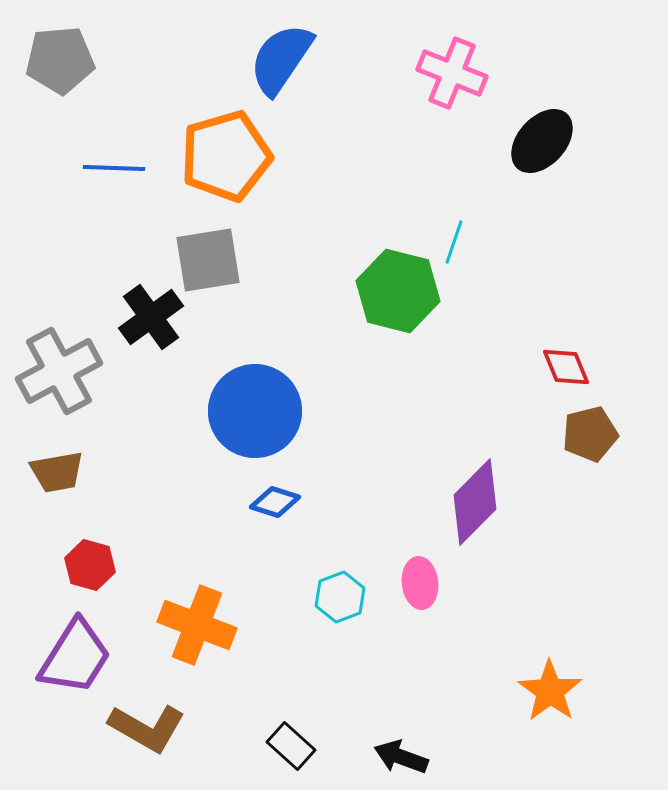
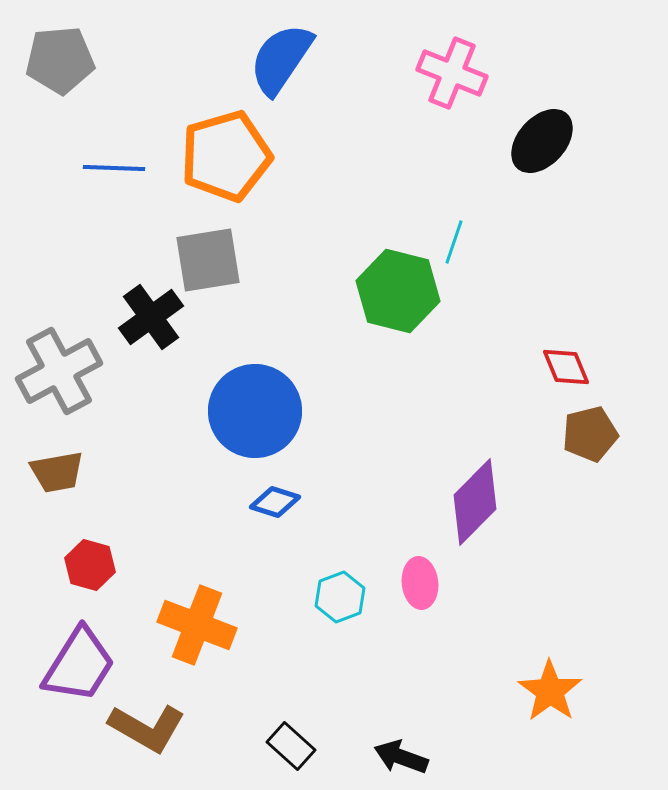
purple trapezoid: moved 4 px right, 8 px down
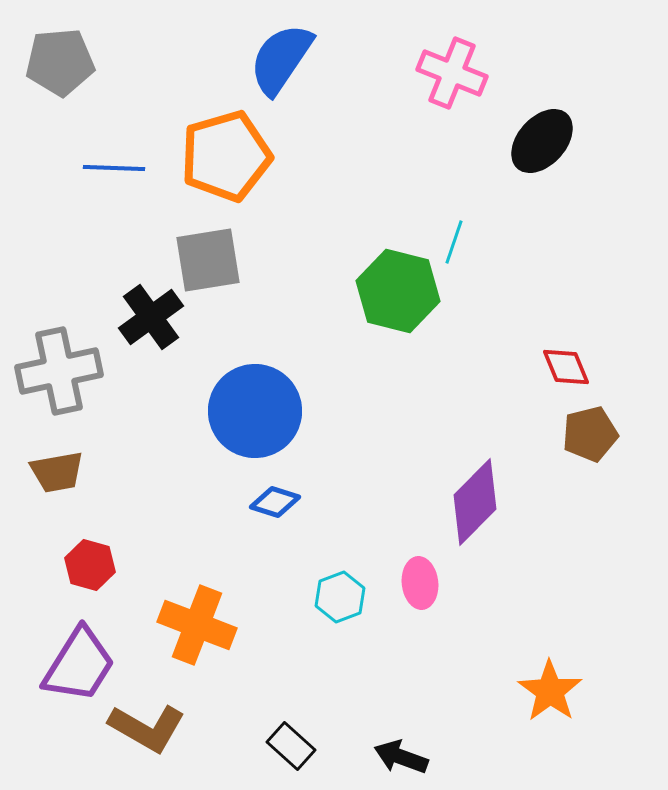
gray pentagon: moved 2 px down
gray cross: rotated 16 degrees clockwise
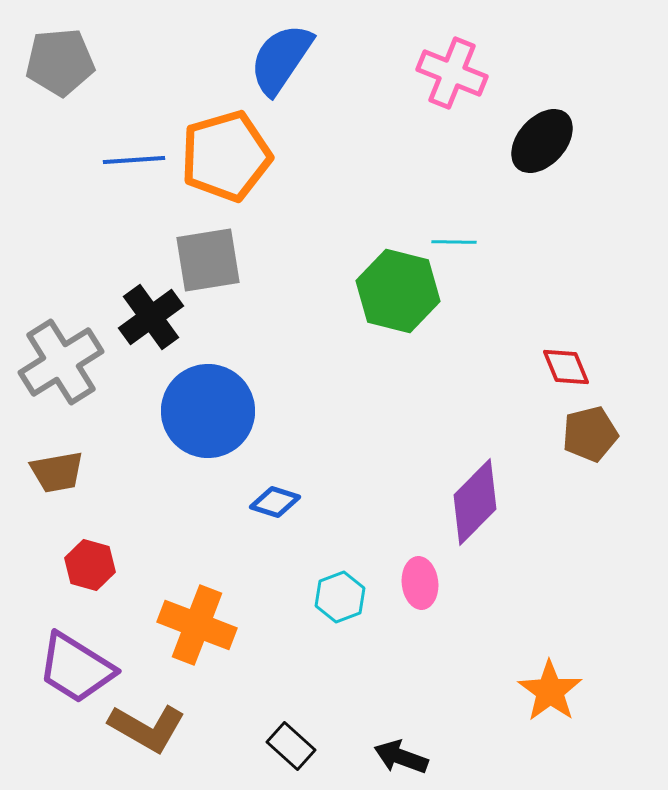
blue line: moved 20 px right, 8 px up; rotated 6 degrees counterclockwise
cyan line: rotated 72 degrees clockwise
gray cross: moved 2 px right, 9 px up; rotated 20 degrees counterclockwise
blue circle: moved 47 px left
purple trapezoid: moved 3 px left, 3 px down; rotated 90 degrees clockwise
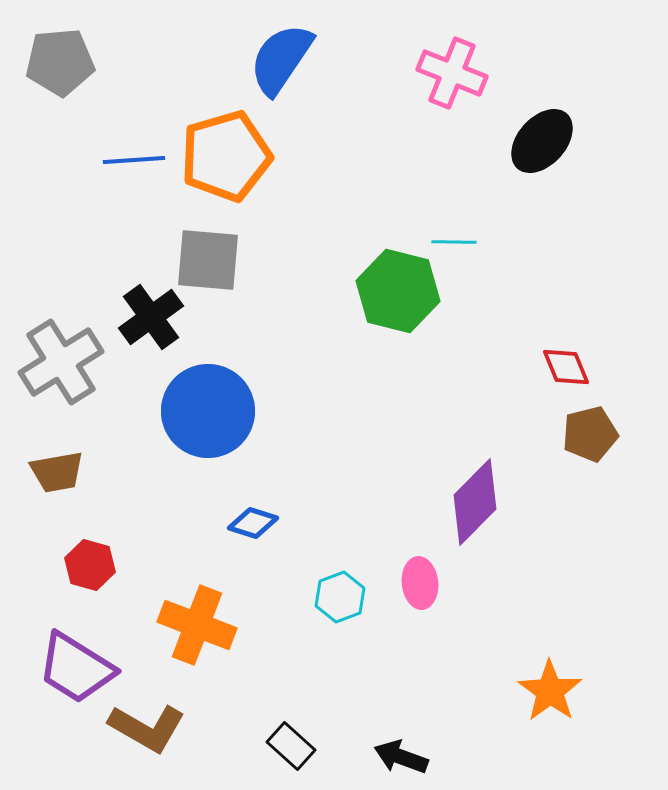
gray square: rotated 14 degrees clockwise
blue diamond: moved 22 px left, 21 px down
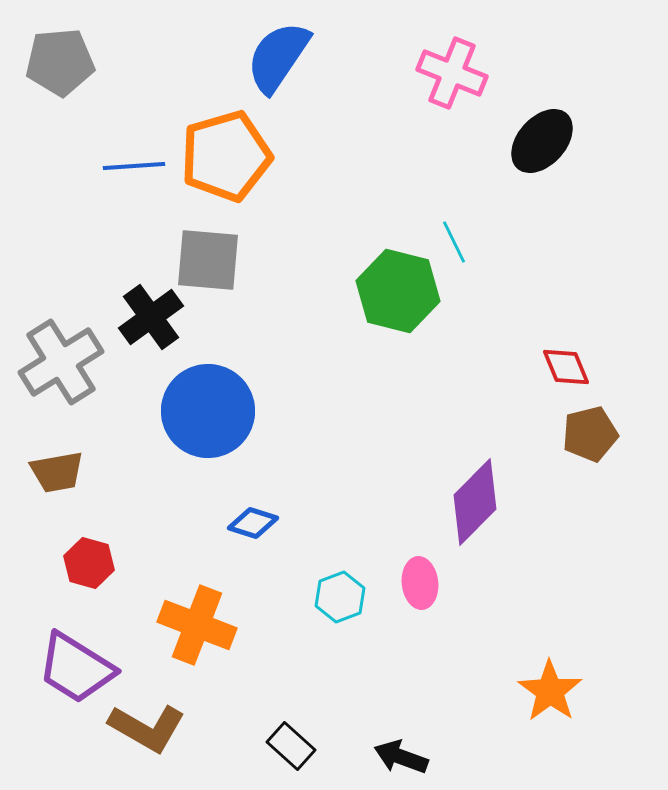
blue semicircle: moved 3 px left, 2 px up
blue line: moved 6 px down
cyan line: rotated 63 degrees clockwise
red hexagon: moved 1 px left, 2 px up
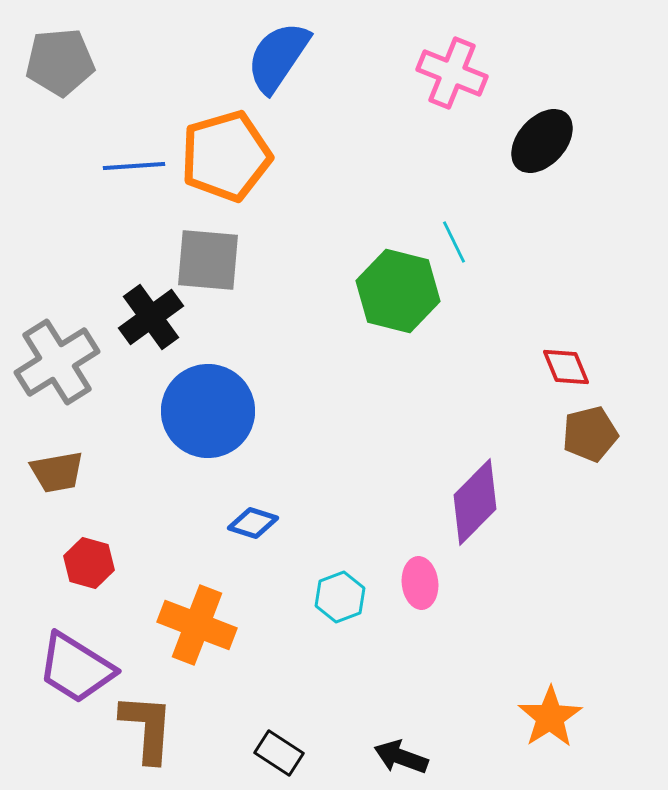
gray cross: moved 4 px left
orange star: moved 26 px down; rotated 4 degrees clockwise
brown L-shape: rotated 116 degrees counterclockwise
black rectangle: moved 12 px left, 7 px down; rotated 9 degrees counterclockwise
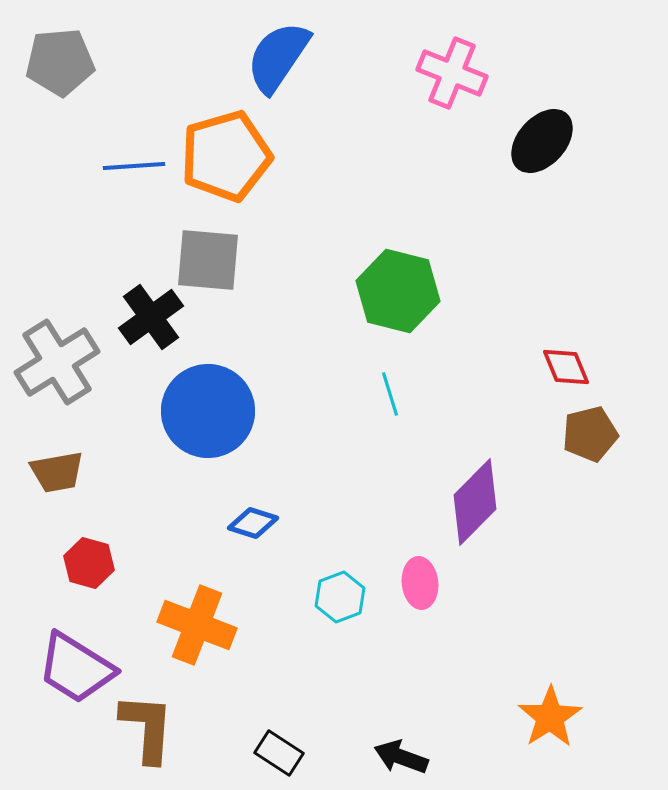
cyan line: moved 64 px left, 152 px down; rotated 9 degrees clockwise
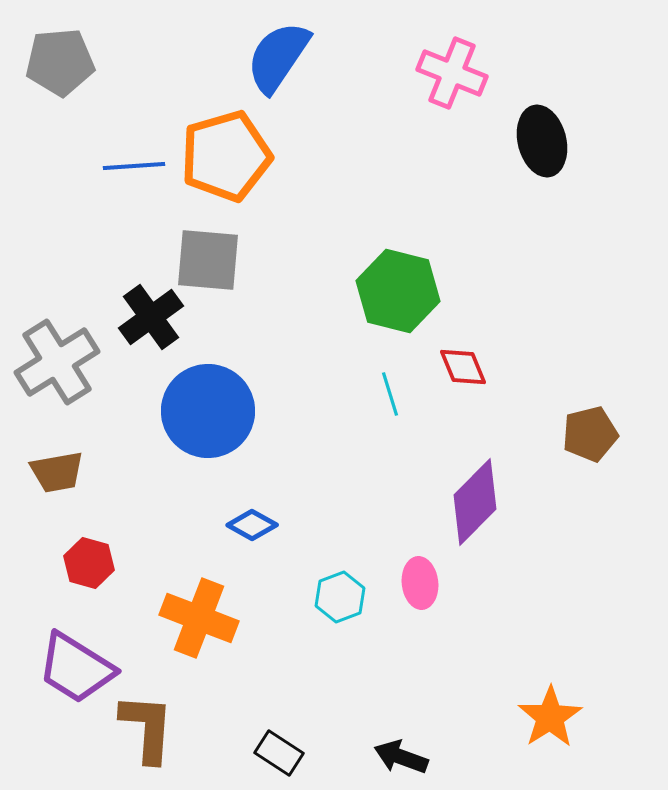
black ellipse: rotated 56 degrees counterclockwise
red diamond: moved 103 px left
blue diamond: moved 1 px left, 2 px down; rotated 12 degrees clockwise
orange cross: moved 2 px right, 7 px up
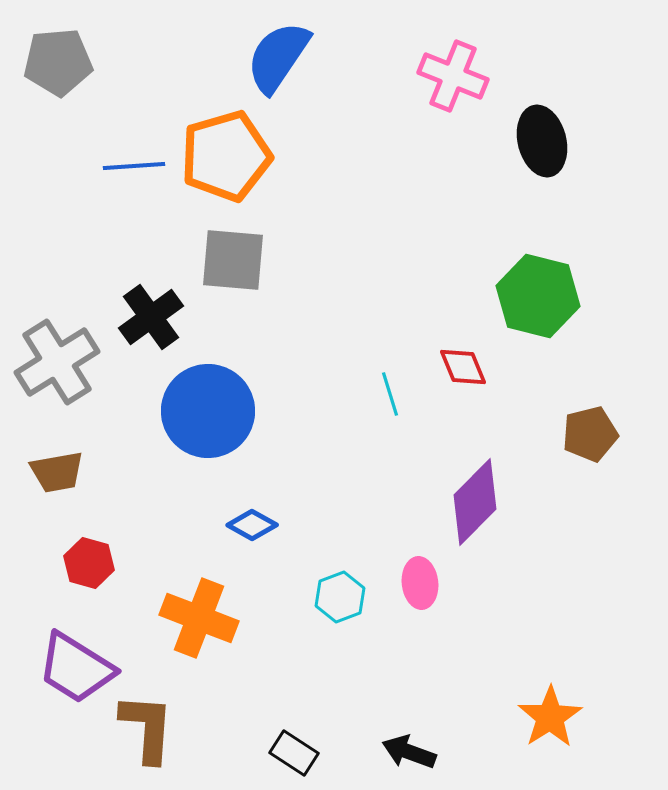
gray pentagon: moved 2 px left
pink cross: moved 1 px right, 3 px down
gray square: moved 25 px right
green hexagon: moved 140 px right, 5 px down
black rectangle: moved 15 px right
black arrow: moved 8 px right, 5 px up
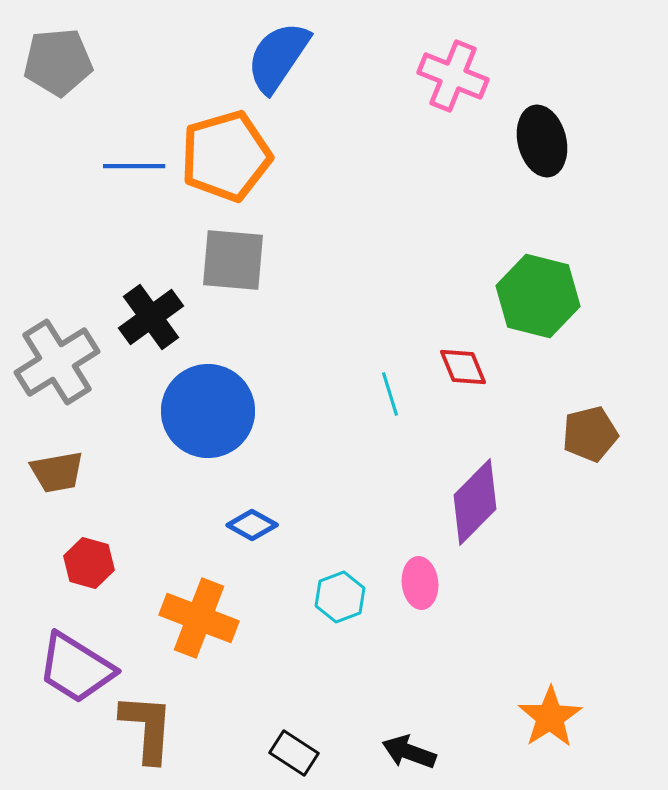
blue line: rotated 4 degrees clockwise
